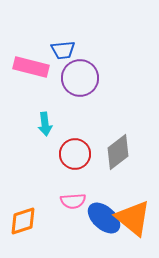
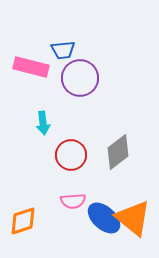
cyan arrow: moved 2 px left, 1 px up
red circle: moved 4 px left, 1 px down
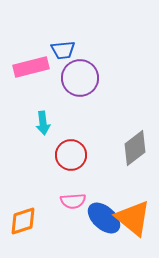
pink rectangle: rotated 28 degrees counterclockwise
gray diamond: moved 17 px right, 4 px up
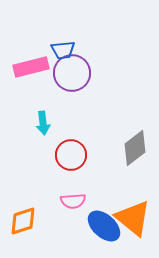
purple circle: moved 8 px left, 5 px up
blue ellipse: moved 8 px down
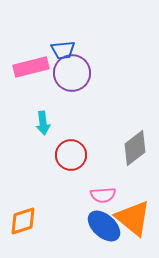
pink semicircle: moved 30 px right, 6 px up
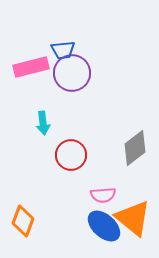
orange diamond: rotated 52 degrees counterclockwise
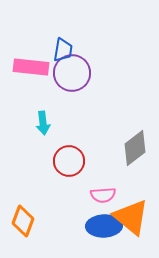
blue trapezoid: rotated 75 degrees counterclockwise
pink rectangle: rotated 20 degrees clockwise
red circle: moved 2 px left, 6 px down
orange triangle: moved 2 px left, 1 px up
blue ellipse: rotated 44 degrees counterclockwise
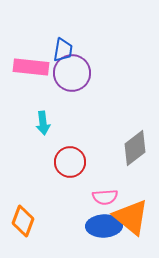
red circle: moved 1 px right, 1 px down
pink semicircle: moved 2 px right, 2 px down
